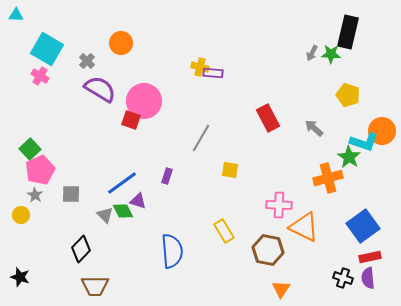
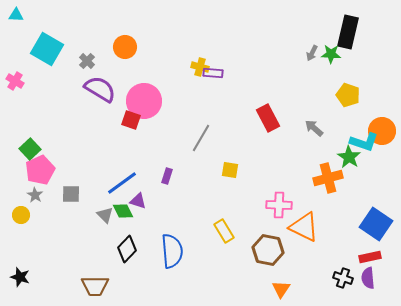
orange circle at (121, 43): moved 4 px right, 4 px down
pink cross at (40, 76): moved 25 px left, 5 px down
blue square at (363, 226): moved 13 px right, 2 px up; rotated 20 degrees counterclockwise
black diamond at (81, 249): moved 46 px right
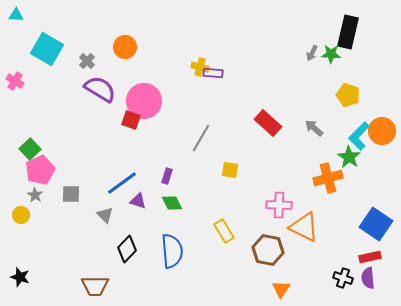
red rectangle at (268, 118): moved 5 px down; rotated 20 degrees counterclockwise
cyan L-shape at (364, 142): moved 5 px left, 6 px up; rotated 116 degrees clockwise
green diamond at (123, 211): moved 49 px right, 8 px up
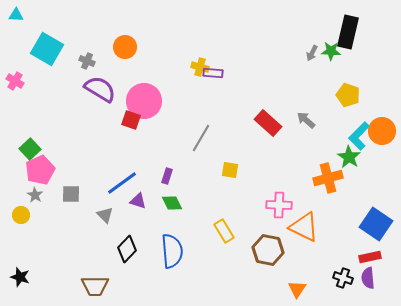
green star at (331, 54): moved 3 px up
gray cross at (87, 61): rotated 21 degrees counterclockwise
gray arrow at (314, 128): moved 8 px left, 8 px up
orange triangle at (281, 289): moved 16 px right
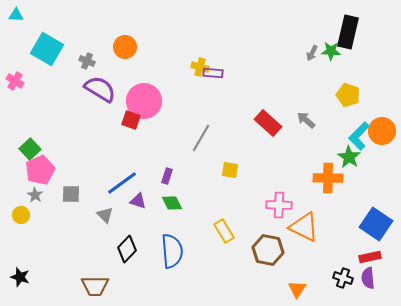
orange cross at (328, 178): rotated 16 degrees clockwise
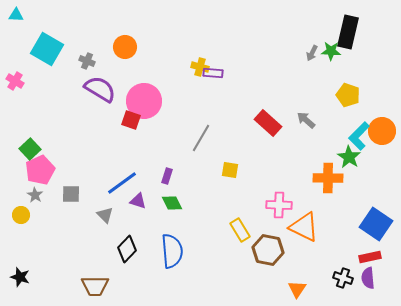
yellow rectangle at (224, 231): moved 16 px right, 1 px up
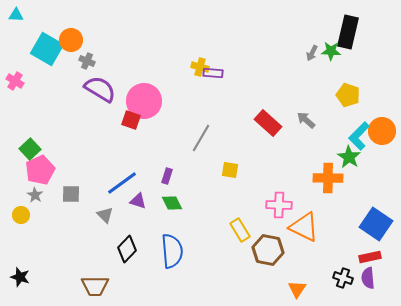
orange circle at (125, 47): moved 54 px left, 7 px up
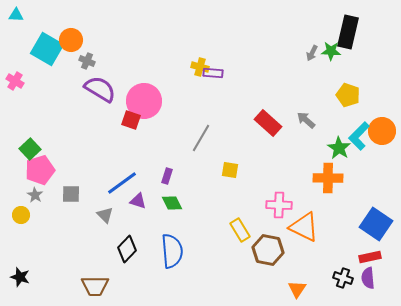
green star at (349, 157): moved 10 px left, 9 px up
pink pentagon at (40, 170): rotated 8 degrees clockwise
